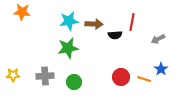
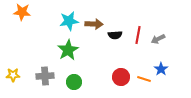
red line: moved 6 px right, 13 px down
green star: moved 2 px down; rotated 20 degrees counterclockwise
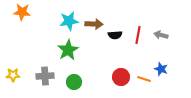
gray arrow: moved 3 px right, 4 px up; rotated 40 degrees clockwise
blue star: rotated 16 degrees counterclockwise
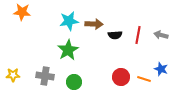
gray cross: rotated 12 degrees clockwise
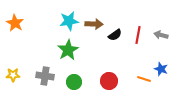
orange star: moved 7 px left, 11 px down; rotated 24 degrees clockwise
black semicircle: rotated 32 degrees counterclockwise
red circle: moved 12 px left, 4 px down
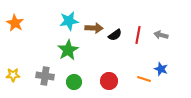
brown arrow: moved 4 px down
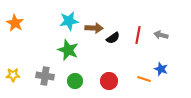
black semicircle: moved 2 px left, 3 px down
green star: rotated 20 degrees counterclockwise
green circle: moved 1 px right, 1 px up
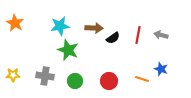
cyan star: moved 9 px left, 5 px down
orange line: moved 2 px left
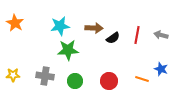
red line: moved 1 px left
green star: rotated 25 degrees counterclockwise
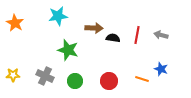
cyan star: moved 2 px left, 10 px up
black semicircle: rotated 136 degrees counterclockwise
green star: rotated 20 degrees clockwise
gray cross: rotated 18 degrees clockwise
